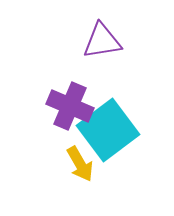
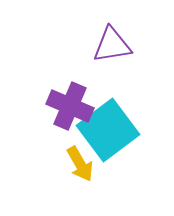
purple triangle: moved 10 px right, 4 px down
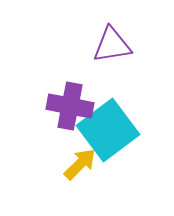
purple cross: rotated 12 degrees counterclockwise
yellow arrow: rotated 105 degrees counterclockwise
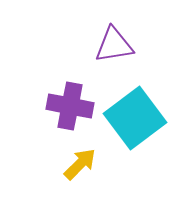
purple triangle: moved 2 px right
cyan square: moved 27 px right, 12 px up
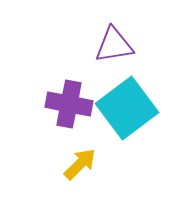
purple cross: moved 1 px left, 2 px up
cyan square: moved 8 px left, 10 px up
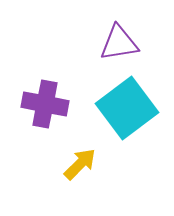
purple triangle: moved 5 px right, 2 px up
purple cross: moved 24 px left
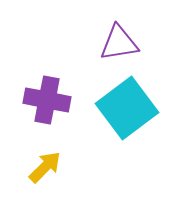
purple cross: moved 2 px right, 4 px up
yellow arrow: moved 35 px left, 3 px down
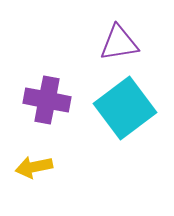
cyan square: moved 2 px left
yellow arrow: moved 11 px left; rotated 147 degrees counterclockwise
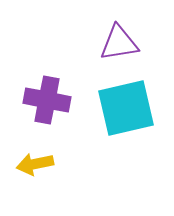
cyan square: moved 1 px right; rotated 24 degrees clockwise
yellow arrow: moved 1 px right, 3 px up
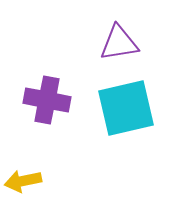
yellow arrow: moved 12 px left, 17 px down
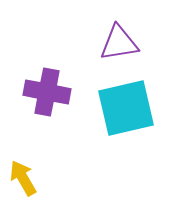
purple cross: moved 8 px up
yellow arrow: moved 3 px up; rotated 72 degrees clockwise
